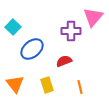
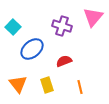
purple cross: moved 9 px left, 5 px up; rotated 18 degrees clockwise
orange triangle: moved 3 px right
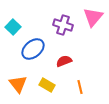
purple cross: moved 1 px right, 1 px up
blue ellipse: moved 1 px right
yellow rectangle: rotated 42 degrees counterclockwise
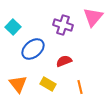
yellow rectangle: moved 1 px right, 1 px up
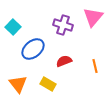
orange line: moved 15 px right, 21 px up
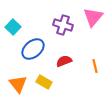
yellow rectangle: moved 4 px left, 2 px up
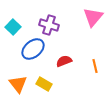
purple cross: moved 14 px left
yellow rectangle: moved 2 px down
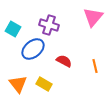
cyan square: moved 2 px down; rotated 14 degrees counterclockwise
red semicircle: rotated 49 degrees clockwise
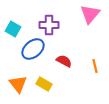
pink triangle: moved 3 px left, 3 px up
purple cross: rotated 18 degrees counterclockwise
